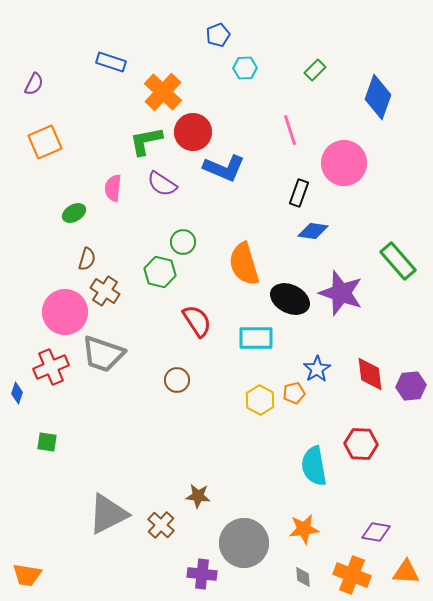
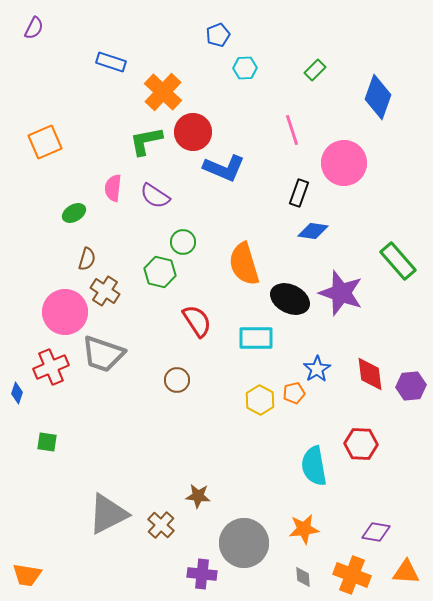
purple semicircle at (34, 84): moved 56 px up
pink line at (290, 130): moved 2 px right
purple semicircle at (162, 184): moved 7 px left, 12 px down
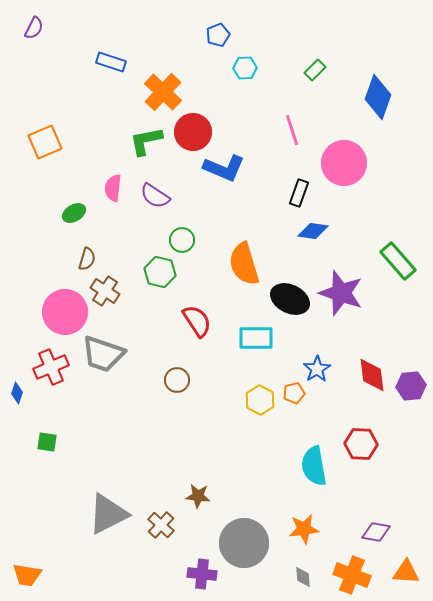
green circle at (183, 242): moved 1 px left, 2 px up
red diamond at (370, 374): moved 2 px right, 1 px down
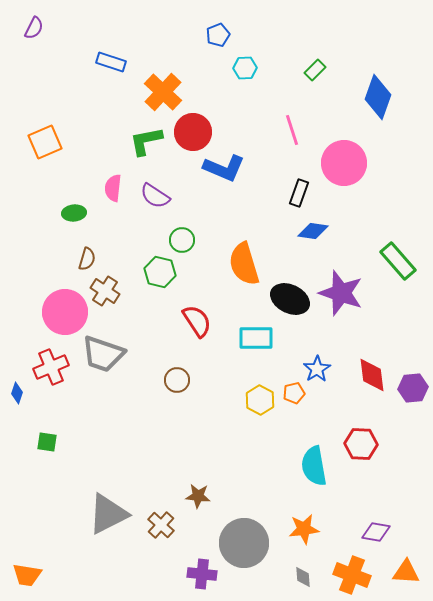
green ellipse at (74, 213): rotated 25 degrees clockwise
purple hexagon at (411, 386): moved 2 px right, 2 px down
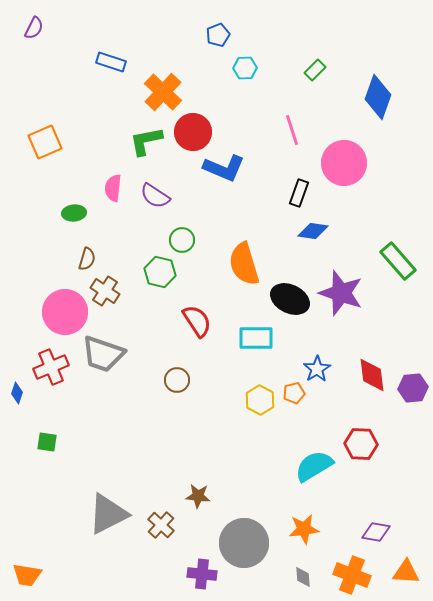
cyan semicircle at (314, 466): rotated 69 degrees clockwise
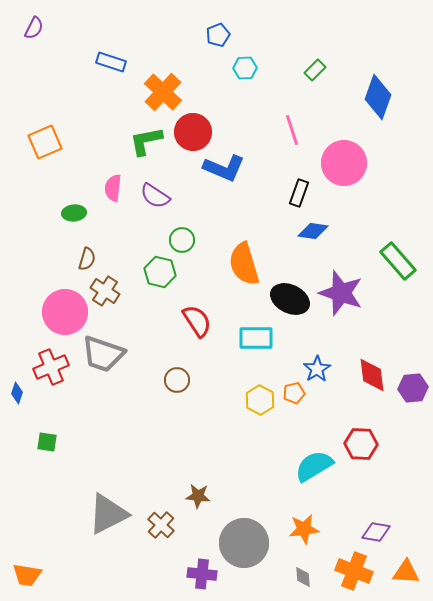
orange cross at (352, 575): moved 2 px right, 4 px up
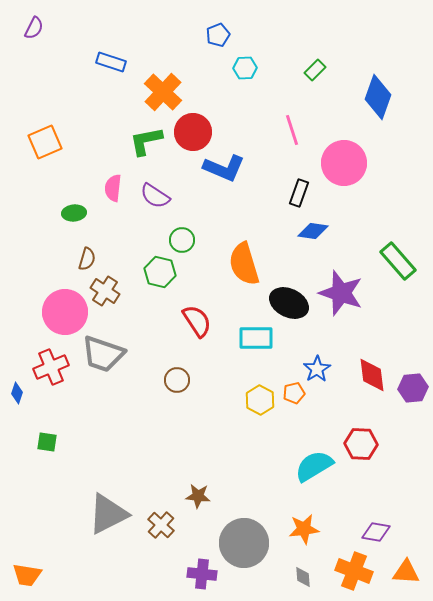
black ellipse at (290, 299): moved 1 px left, 4 px down
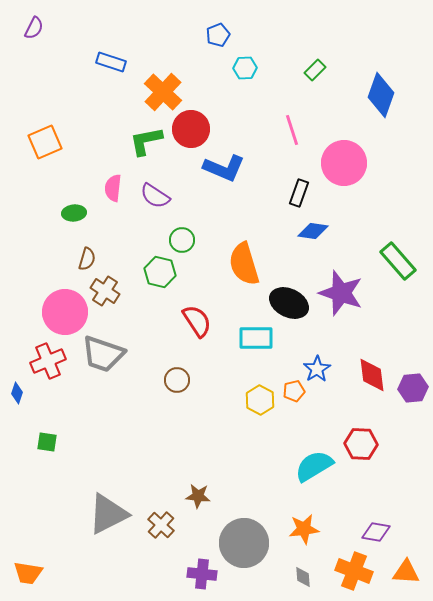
blue diamond at (378, 97): moved 3 px right, 2 px up
red circle at (193, 132): moved 2 px left, 3 px up
red cross at (51, 367): moved 3 px left, 6 px up
orange pentagon at (294, 393): moved 2 px up
orange trapezoid at (27, 575): moved 1 px right, 2 px up
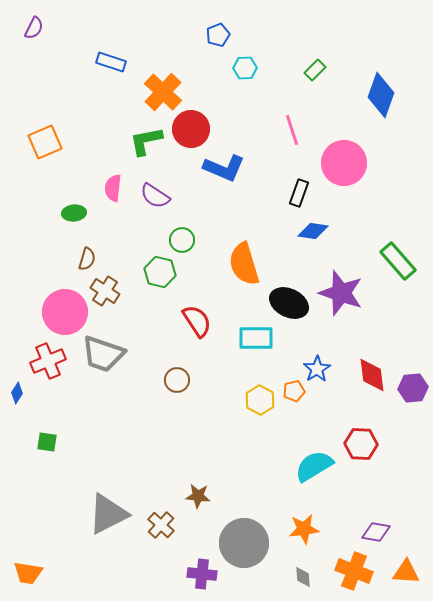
blue diamond at (17, 393): rotated 15 degrees clockwise
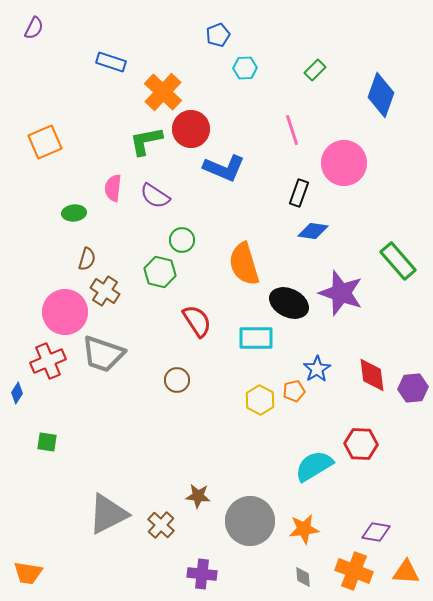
gray circle at (244, 543): moved 6 px right, 22 px up
